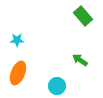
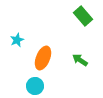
cyan star: rotated 24 degrees counterclockwise
orange ellipse: moved 25 px right, 15 px up
cyan circle: moved 22 px left
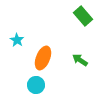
cyan star: rotated 16 degrees counterclockwise
cyan circle: moved 1 px right, 1 px up
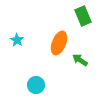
green rectangle: rotated 18 degrees clockwise
orange ellipse: moved 16 px right, 15 px up
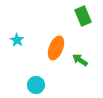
orange ellipse: moved 3 px left, 5 px down
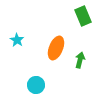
green arrow: rotated 70 degrees clockwise
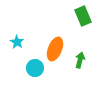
cyan star: moved 2 px down
orange ellipse: moved 1 px left, 1 px down
cyan circle: moved 1 px left, 17 px up
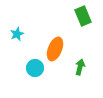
cyan star: moved 8 px up; rotated 16 degrees clockwise
green arrow: moved 7 px down
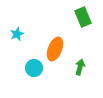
green rectangle: moved 1 px down
cyan circle: moved 1 px left
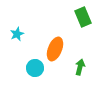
cyan circle: moved 1 px right
